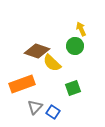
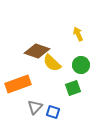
yellow arrow: moved 3 px left, 5 px down
green circle: moved 6 px right, 19 px down
orange rectangle: moved 4 px left
blue square: rotated 16 degrees counterclockwise
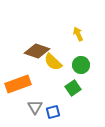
yellow semicircle: moved 1 px right, 1 px up
green square: rotated 14 degrees counterclockwise
gray triangle: rotated 14 degrees counterclockwise
blue square: rotated 32 degrees counterclockwise
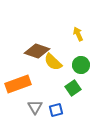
blue square: moved 3 px right, 2 px up
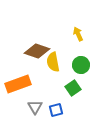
yellow semicircle: rotated 36 degrees clockwise
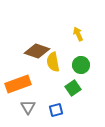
gray triangle: moved 7 px left
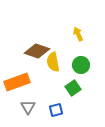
orange rectangle: moved 1 px left, 2 px up
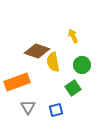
yellow arrow: moved 5 px left, 2 px down
green circle: moved 1 px right
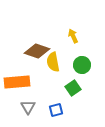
orange rectangle: rotated 15 degrees clockwise
